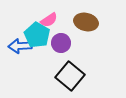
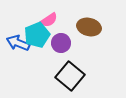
brown ellipse: moved 3 px right, 5 px down
cyan pentagon: rotated 20 degrees clockwise
blue arrow: moved 2 px left, 3 px up; rotated 25 degrees clockwise
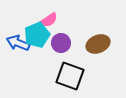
brown ellipse: moved 9 px right, 17 px down; rotated 35 degrees counterclockwise
black square: rotated 20 degrees counterclockwise
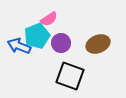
pink semicircle: moved 1 px up
cyan pentagon: moved 1 px down
blue arrow: moved 1 px right, 3 px down
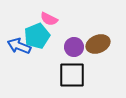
pink semicircle: rotated 60 degrees clockwise
purple circle: moved 13 px right, 4 px down
black square: moved 2 px right, 1 px up; rotated 20 degrees counterclockwise
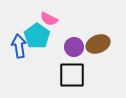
cyan pentagon: rotated 15 degrees counterclockwise
blue arrow: rotated 60 degrees clockwise
